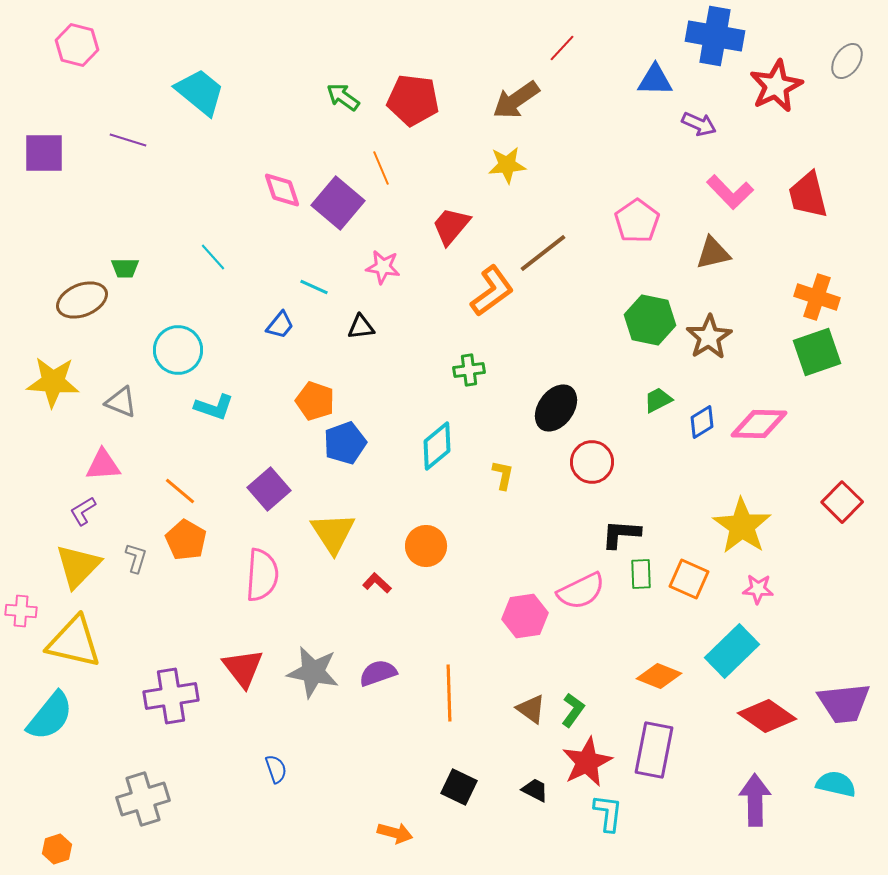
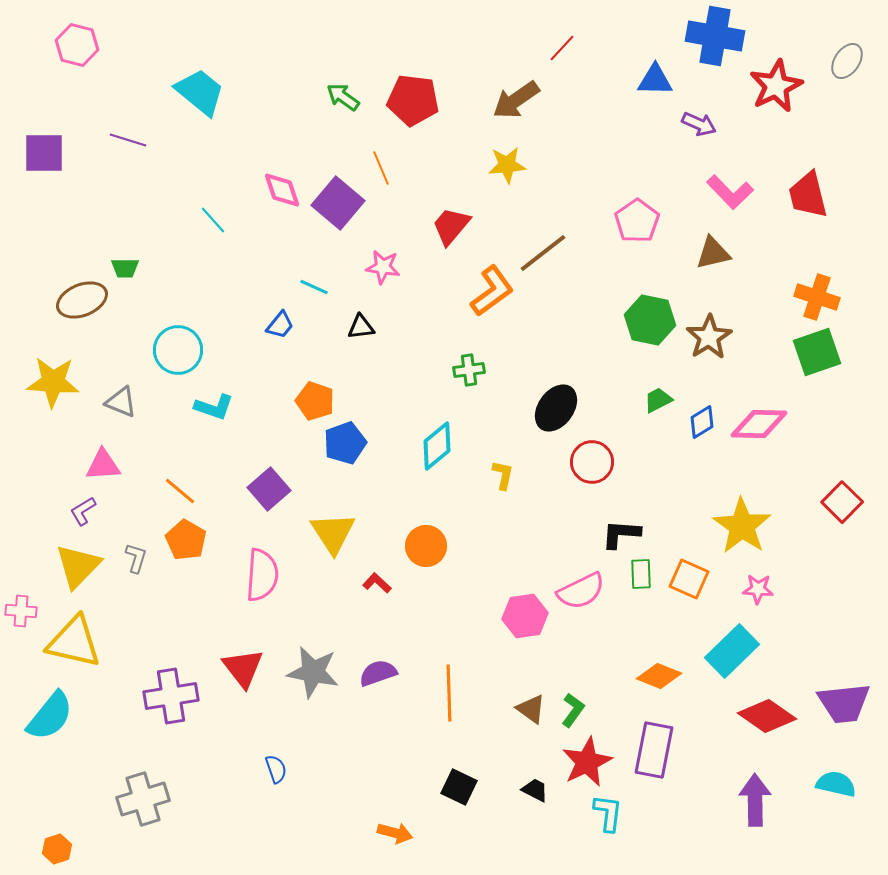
cyan line at (213, 257): moved 37 px up
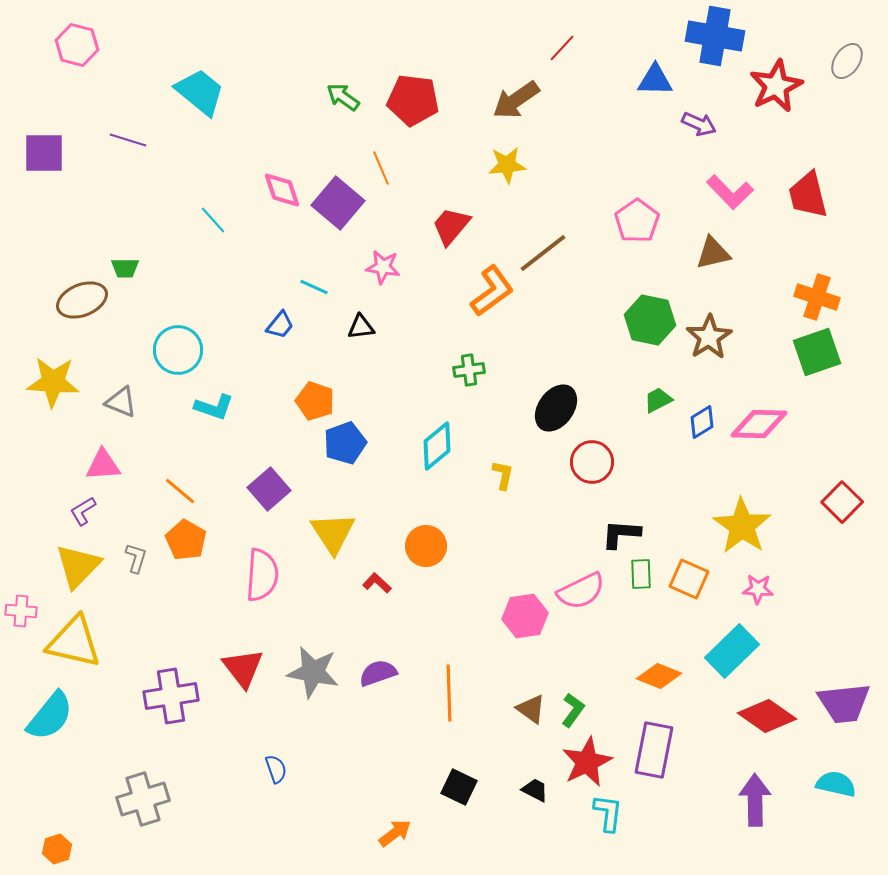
orange arrow at (395, 833): rotated 52 degrees counterclockwise
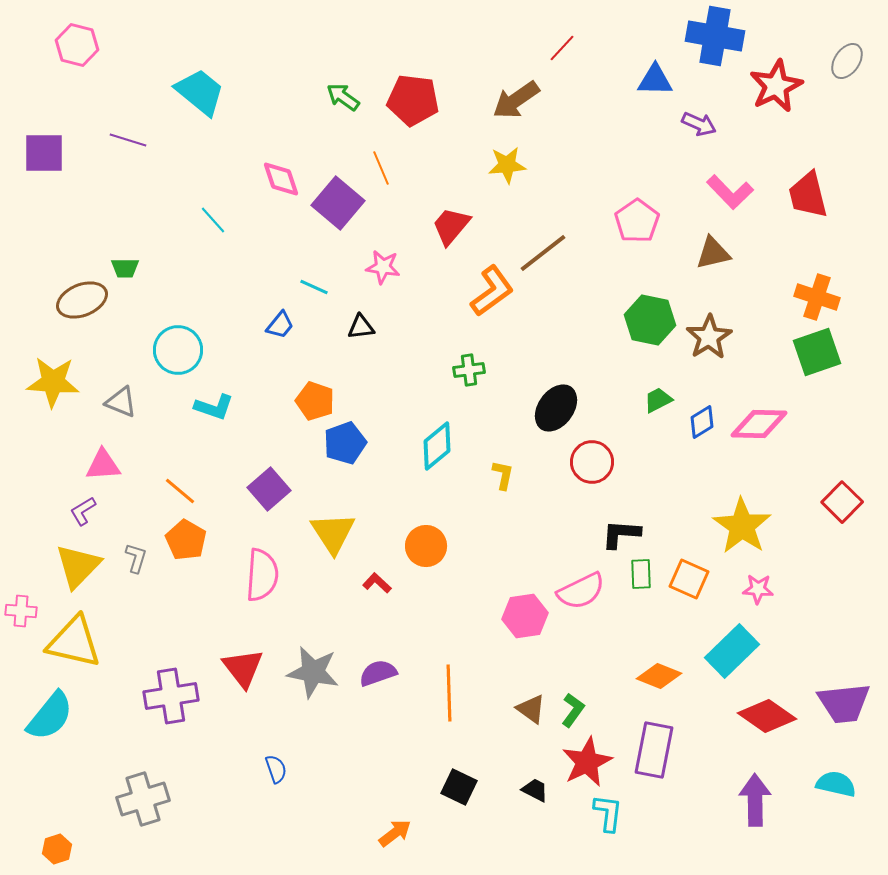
pink diamond at (282, 190): moved 1 px left, 11 px up
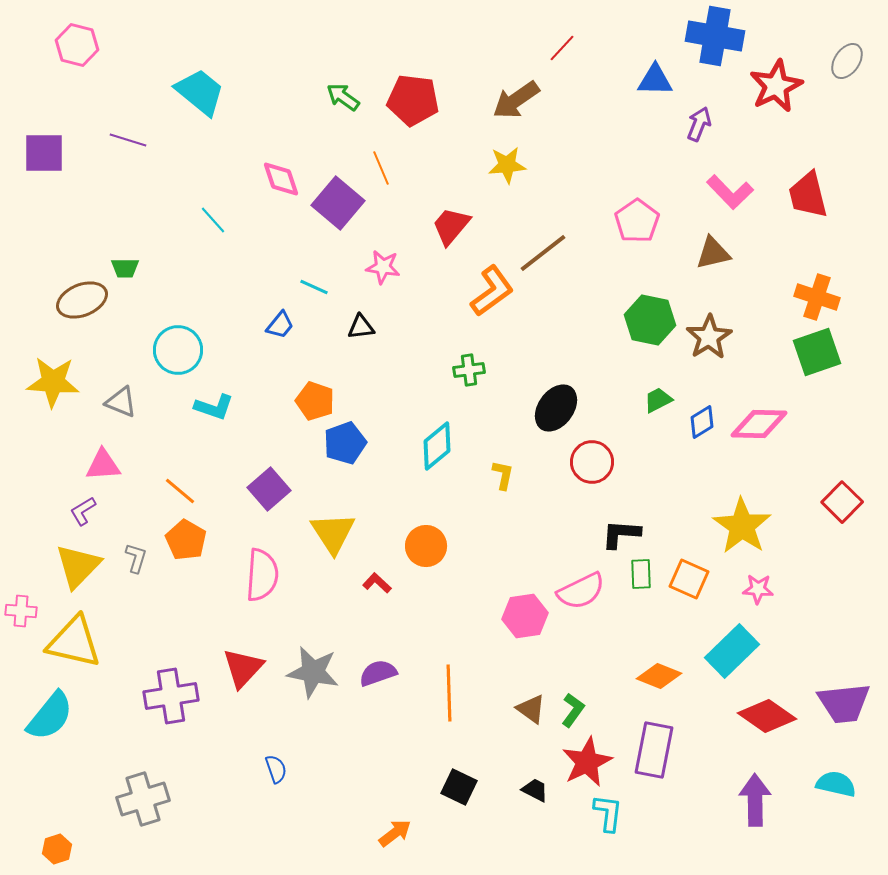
purple arrow at (699, 124): rotated 92 degrees counterclockwise
red triangle at (243, 668): rotated 21 degrees clockwise
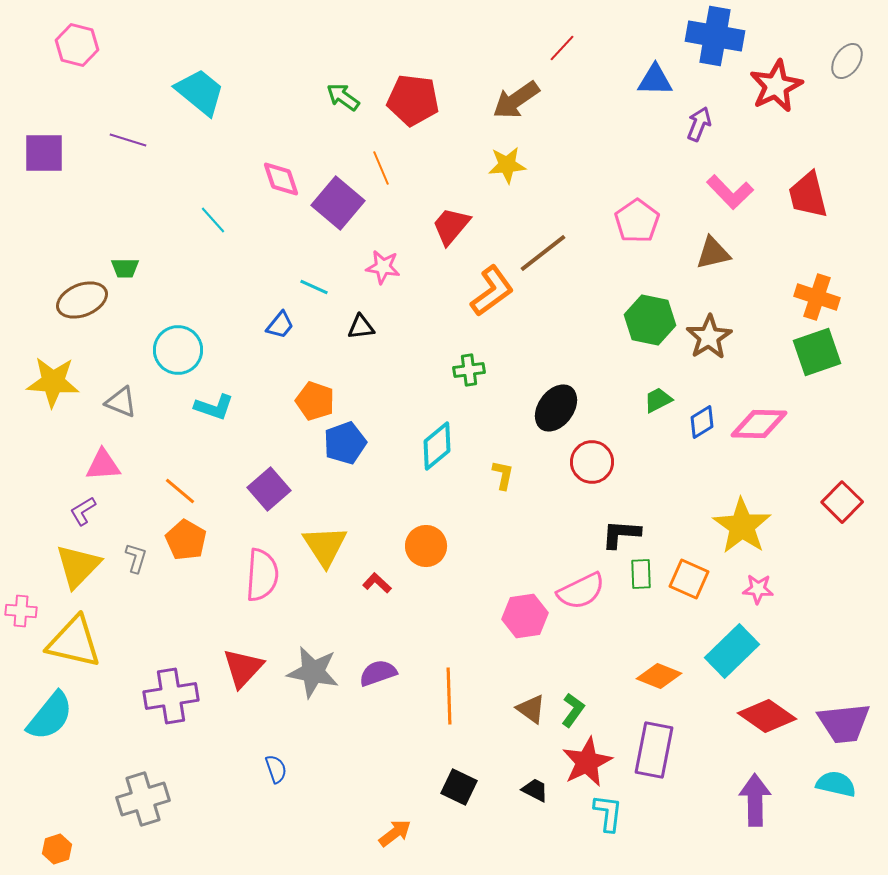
yellow triangle at (333, 533): moved 8 px left, 13 px down
orange line at (449, 693): moved 3 px down
purple trapezoid at (844, 703): moved 20 px down
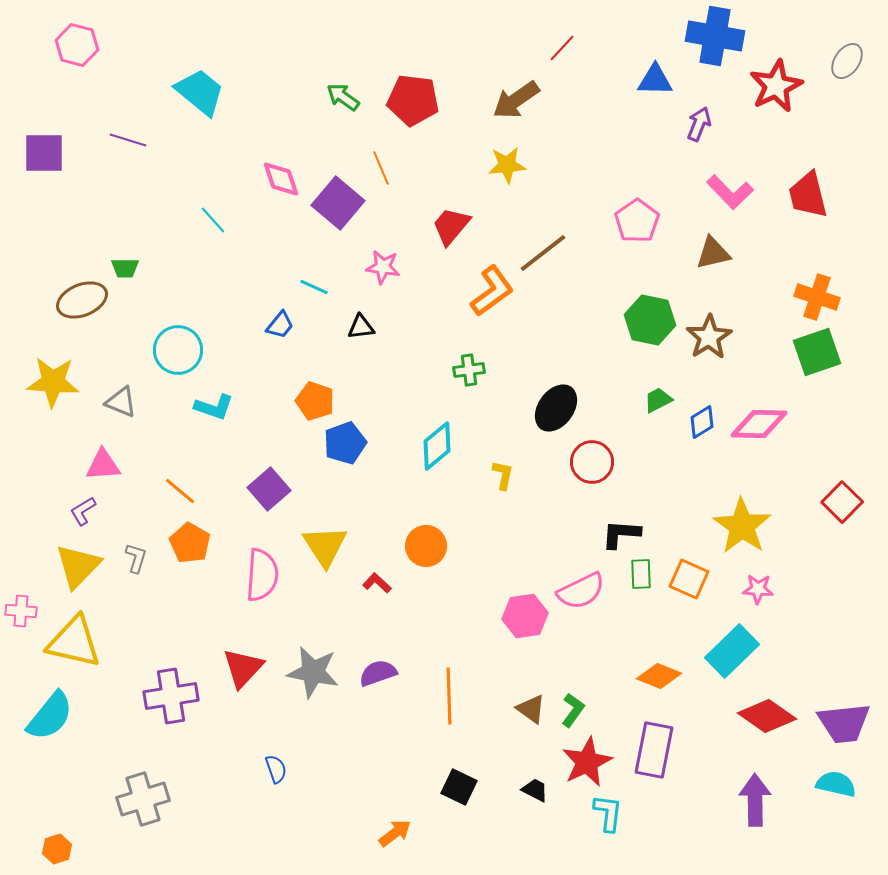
orange pentagon at (186, 540): moved 4 px right, 3 px down
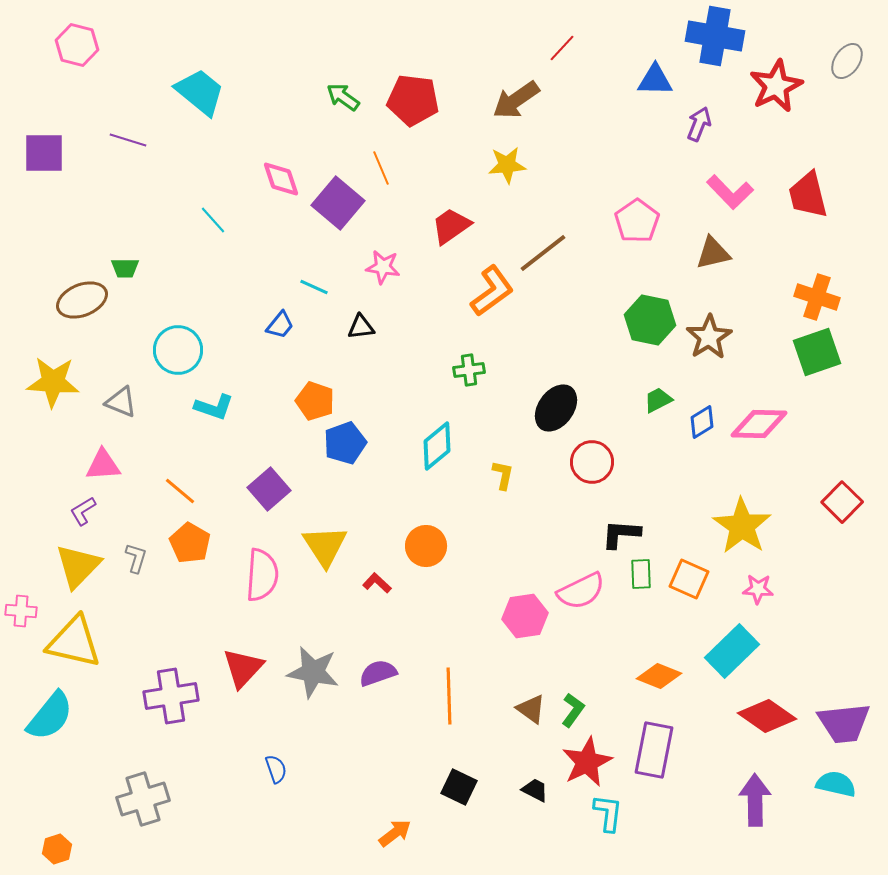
red trapezoid at (451, 226): rotated 15 degrees clockwise
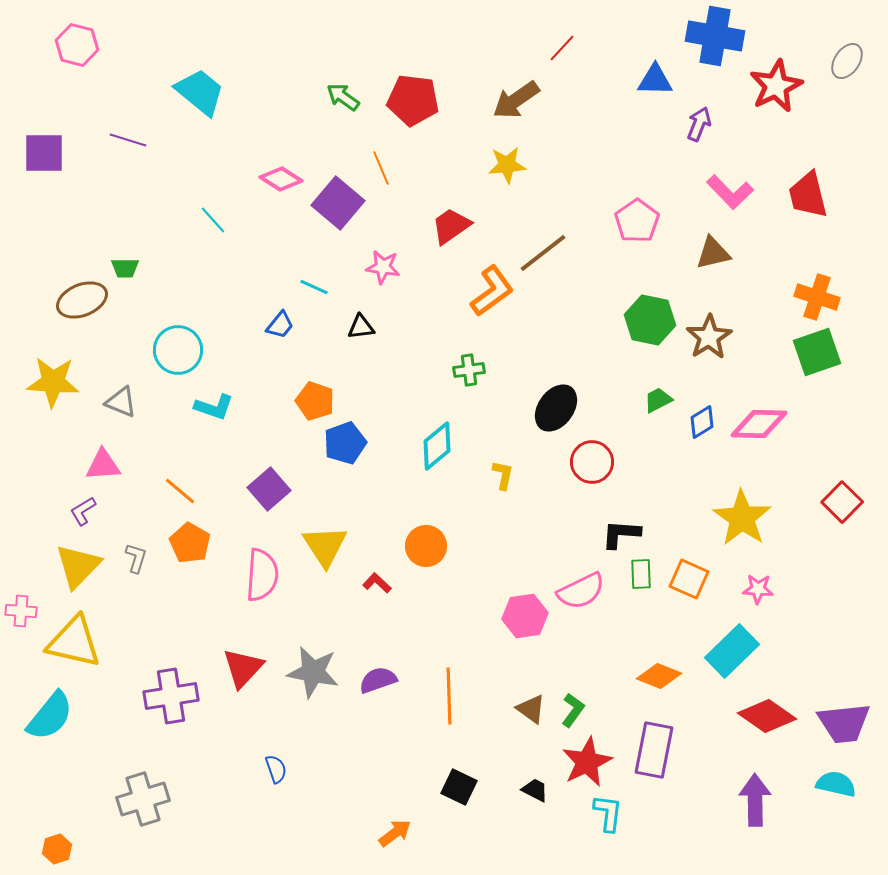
pink diamond at (281, 179): rotated 39 degrees counterclockwise
yellow star at (742, 526): moved 8 px up
purple semicircle at (378, 673): moved 7 px down
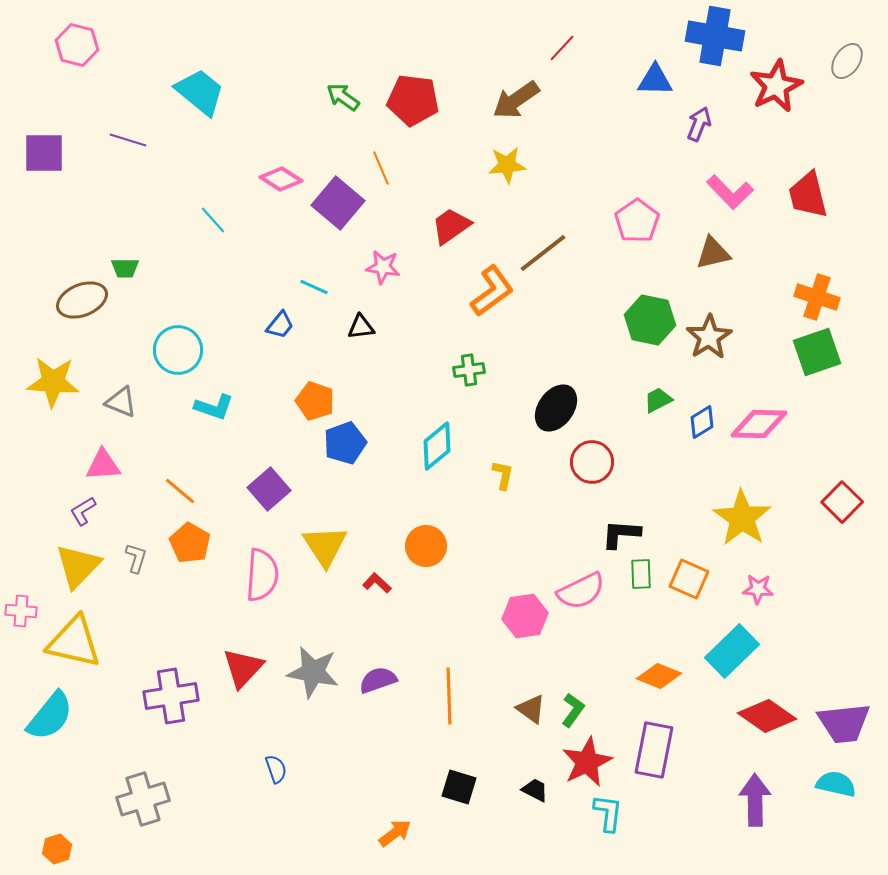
black square at (459, 787): rotated 9 degrees counterclockwise
